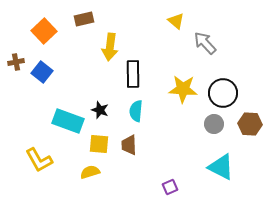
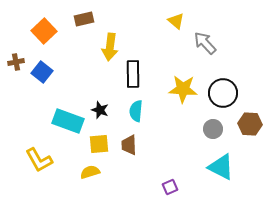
gray circle: moved 1 px left, 5 px down
yellow square: rotated 10 degrees counterclockwise
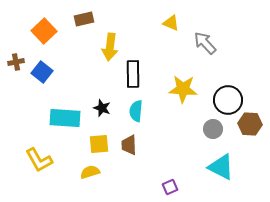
yellow triangle: moved 5 px left, 2 px down; rotated 18 degrees counterclockwise
black circle: moved 5 px right, 7 px down
black star: moved 2 px right, 2 px up
cyan rectangle: moved 3 px left, 3 px up; rotated 16 degrees counterclockwise
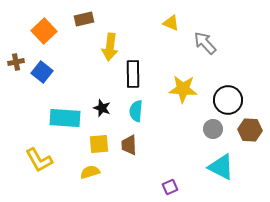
brown hexagon: moved 6 px down
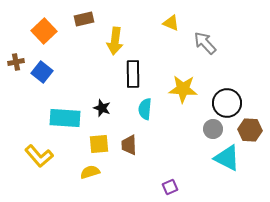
yellow arrow: moved 5 px right, 6 px up
black circle: moved 1 px left, 3 px down
cyan semicircle: moved 9 px right, 2 px up
yellow L-shape: moved 4 px up; rotated 12 degrees counterclockwise
cyan triangle: moved 6 px right, 9 px up
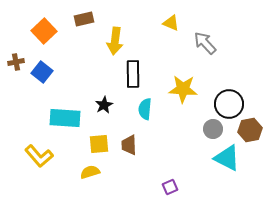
black circle: moved 2 px right, 1 px down
black star: moved 2 px right, 3 px up; rotated 24 degrees clockwise
brown hexagon: rotated 15 degrees counterclockwise
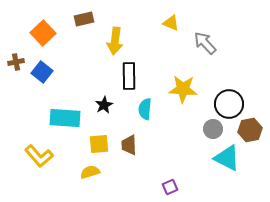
orange square: moved 1 px left, 2 px down
black rectangle: moved 4 px left, 2 px down
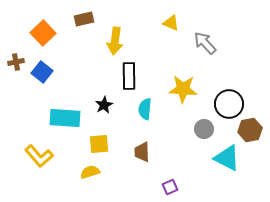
gray circle: moved 9 px left
brown trapezoid: moved 13 px right, 7 px down
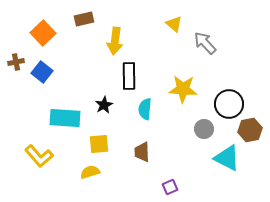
yellow triangle: moved 3 px right, 1 px down; rotated 18 degrees clockwise
